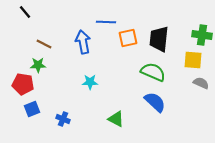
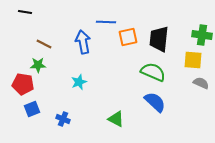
black line: rotated 40 degrees counterclockwise
orange square: moved 1 px up
cyan star: moved 11 px left; rotated 21 degrees counterclockwise
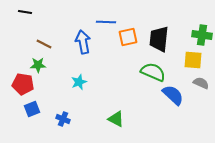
blue semicircle: moved 18 px right, 7 px up
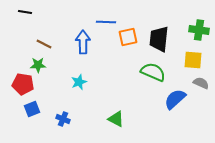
green cross: moved 3 px left, 5 px up
blue arrow: rotated 10 degrees clockwise
blue semicircle: moved 2 px right, 4 px down; rotated 85 degrees counterclockwise
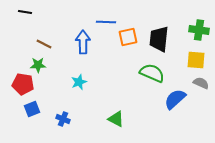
yellow square: moved 3 px right
green semicircle: moved 1 px left, 1 px down
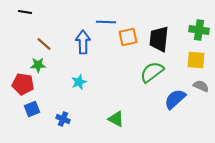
brown line: rotated 14 degrees clockwise
green semicircle: moved 1 px up; rotated 60 degrees counterclockwise
gray semicircle: moved 3 px down
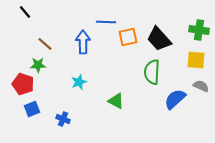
black line: rotated 40 degrees clockwise
black trapezoid: rotated 48 degrees counterclockwise
brown line: moved 1 px right
green semicircle: rotated 50 degrees counterclockwise
red pentagon: rotated 10 degrees clockwise
green triangle: moved 18 px up
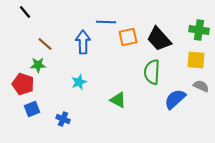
green triangle: moved 2 px right, 1 px up
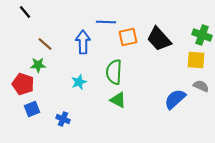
green cross: moved 3 px right, 5 px down; rotated 12 degrees clockwise
green semicircle: moved 38 px left
